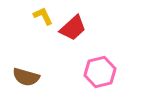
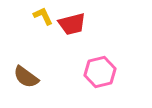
red trapezoid: moved 1 px left, 4 px up; rotated 28 degrees clockwise
brown semicircle: rotated 20 degrees clockwise
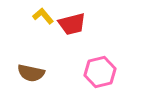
yellow L-shape: rotated 15 degrees counterclockwise
brown semicircle: moved 5 px right, 4 px up; rotated 24 degrees counterclockwise
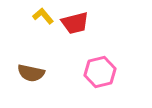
red trapezoid: moved 3 px right, 1 px up
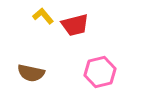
red trapezoid: moved 2 px down
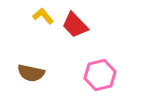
red trapezoid: rotated 60 degrees clockwise
pink hexagon: moved 3 px down
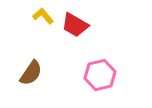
red trapezoid: rotated 16 degrees counterclockwise
brown semicircle: rotated 68 degrees counterclockwise
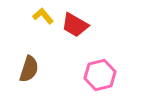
brown semicircle: moved 2 px left, 4 px up; rotated 16 degrees counterclockwise
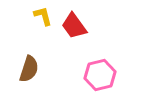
yellow L-shape: rotated 25 degrees clockwise
red trapezoid: moved 1 px left, 1 px down; rotated 24 degrees clockwise
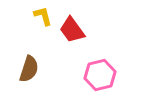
red trapezoid: moved 2 px left, 4 px down
